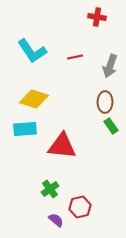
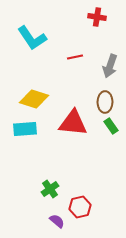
cyan L-shape: moved 13 px up
red triangle: moved 11 px right, 23 px up
purple semicircle: moved 1 px right, 1 px down
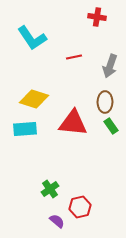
red line: moved 1 px left
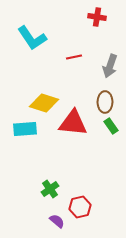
yellow diamond: moved 10 px right, 4 px down
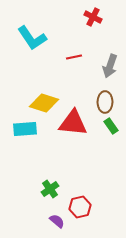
red cross: moved 4 px left; rotated 18 degrees clockwise
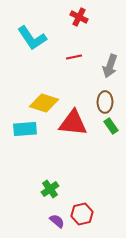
red cross: moved 14 px left
red hexagon: moved 2 px right, 7 px down
